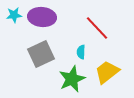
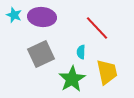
cyan star: rotated 28 degrees clockwise
yellow trapezoid: rotated 116 degrees clockwise
green star: rotated 8 degrees counterclockwise
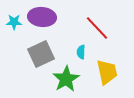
cyan star: moved 7 px down; rotated 21 degrees counterclockwise
green star: moved 6 px left
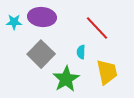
gray square: rotated 20 degrees counterclockwise
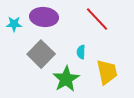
purple ellipse: moved 2 px right
cyan star: moved 2 px down
red line: moved 9 px up
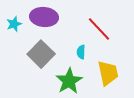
red line: moved 2 px right, 10 px down
cyan star: rotated 21 degrees counterclockwise
yellow trapezoid: moved 1 px right, 1 px down
green star: moved 3 px right, 2 px down
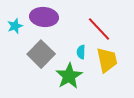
cyan star: moved 1 px right, 2 px down
yellow trapezoid: moved 1 px left, 13 px up
green star: moved 5 px up
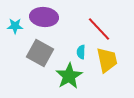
cyan star: rotated 21 degrees clockwise
gray square: moved 1 px left, 1 px up; rotated 16 degrees counterclockwise
